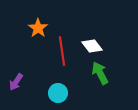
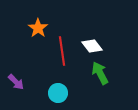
purple arrow: rotated 78 degrees counterclockwise
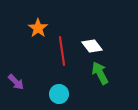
cyan circle: moved 1 px right, 1 px down
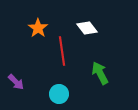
white diamond: moved 5 px left, 18 px up
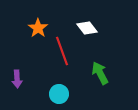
red line: rotated 12 degrees counterclockwise
purple arrow: moved 1 px right, 3 px up; rotated 42 degrees clockwise
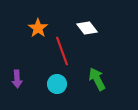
green arrow: moved 3 px left, 6 px down
cyan circle: moved 2 px left, 10 px up
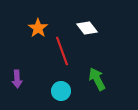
cyan circle: moved 4 px right, 7 px down
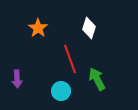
white diamond: moved 2 px right; rotated 55 degrees clockwise
red line: moved 8 px right, 8 px down
